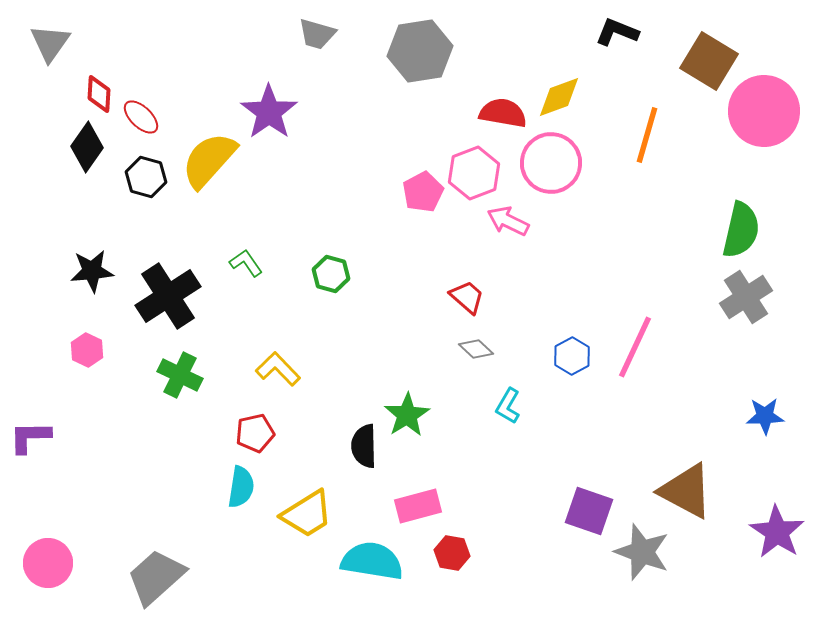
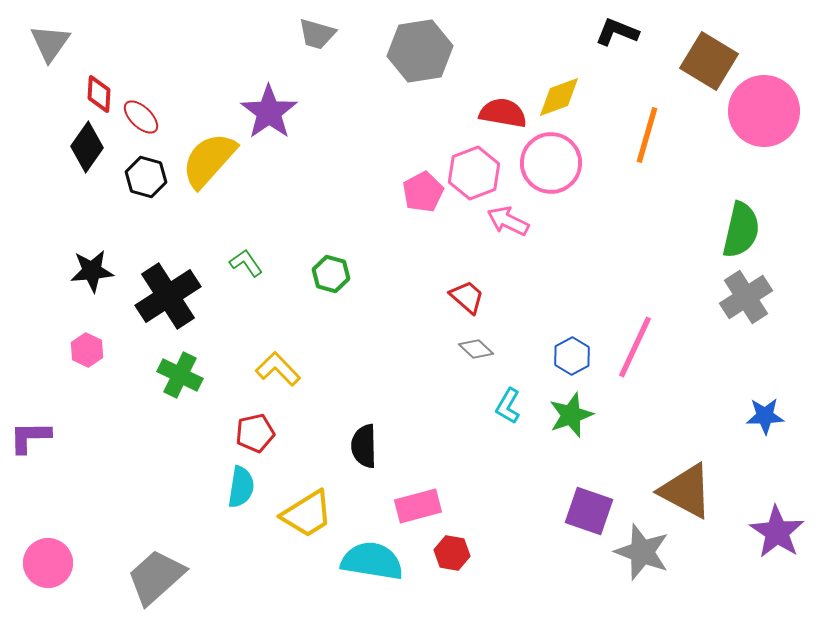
green star at (407, 415): moved 164 px right; rotated 12 degrees clockwise
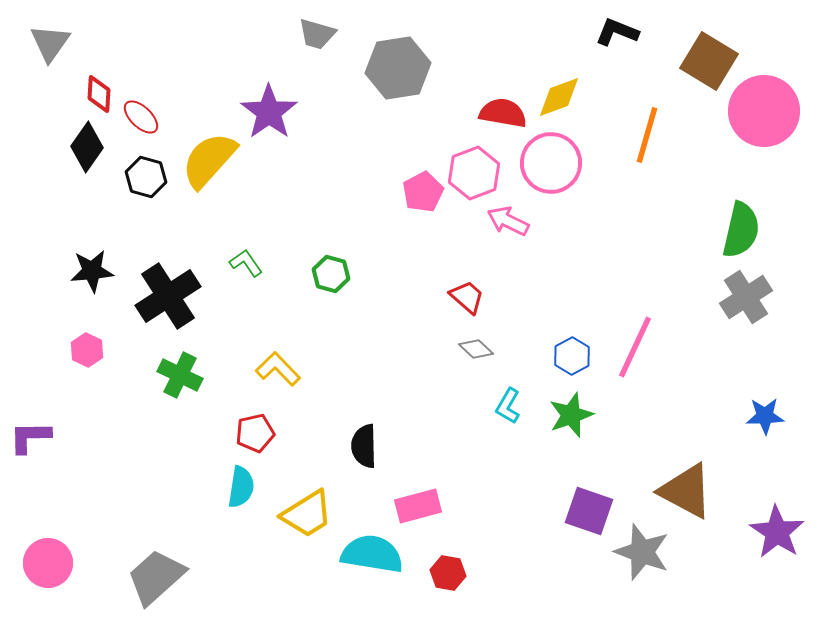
gray hexagon at (420, 51): moved 22 px left, 17 px down
red hexagon at (452, 553): moved 4 px left, 20 px down
cyan semicircle at (372, 561): moved 7 px up
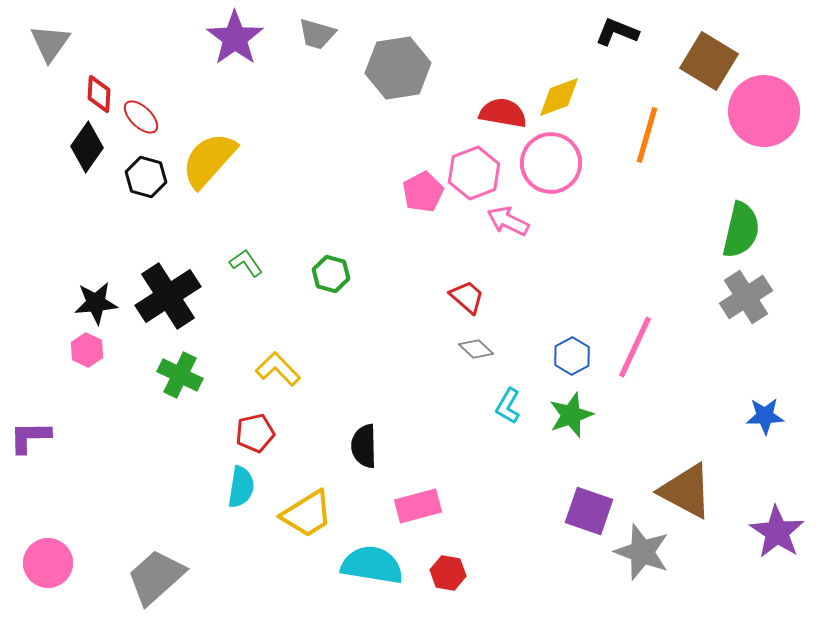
purple star at (269, 112): moved 34 px left, 74 px up
black star at (92, 271): moved 4 px right, 32 px down
cyan semicircle at (372, 554): moved 11 px down
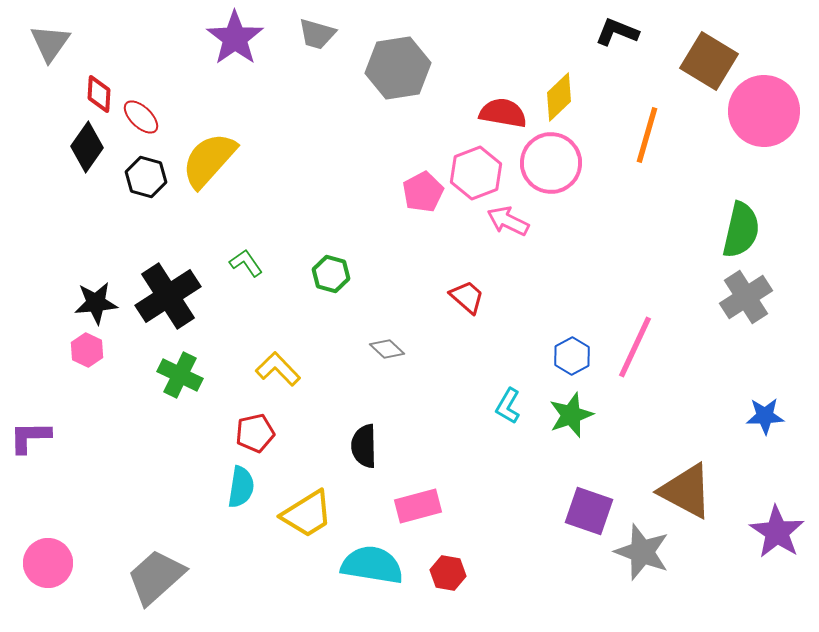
yellow diamond at (559, 97): rotated 24 degrees counterclockwise
pink hexagon at (474, 173): moved 2 px right
gray diamond at (476, 349): moved 89 px left
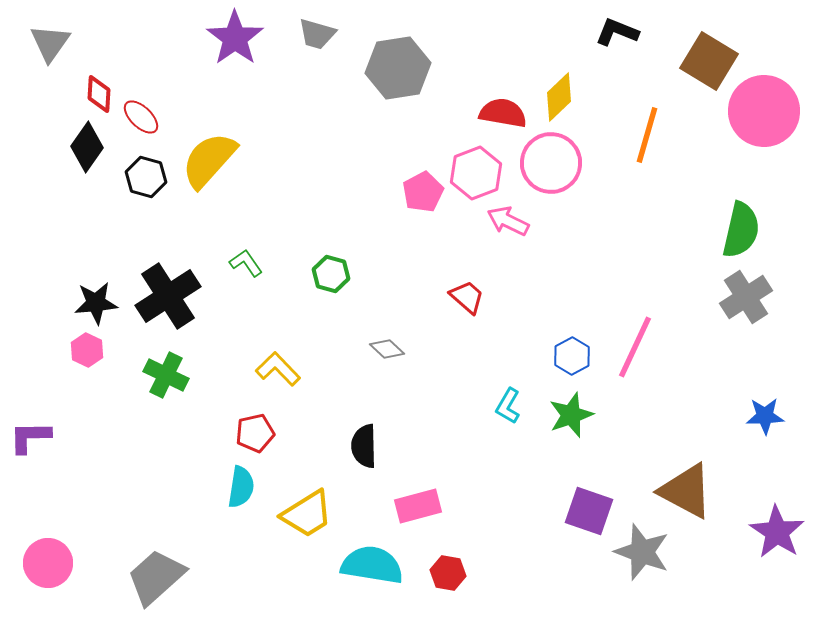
green cross at (180, 375): moved 14 px left
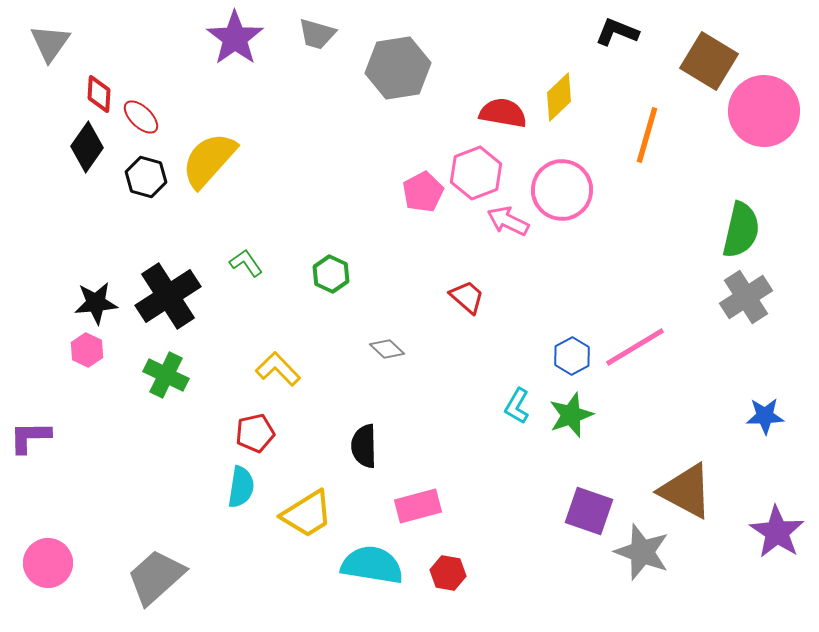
pink circle at (551, 163): moved 11 px right, 27 px down
green hexagon at (331, 274): rotated 9 degrees clockwise
pink line at (635, 347): rotated 34 degrees clockwise
cyan L-shape at (508, 406): moved 9 px right
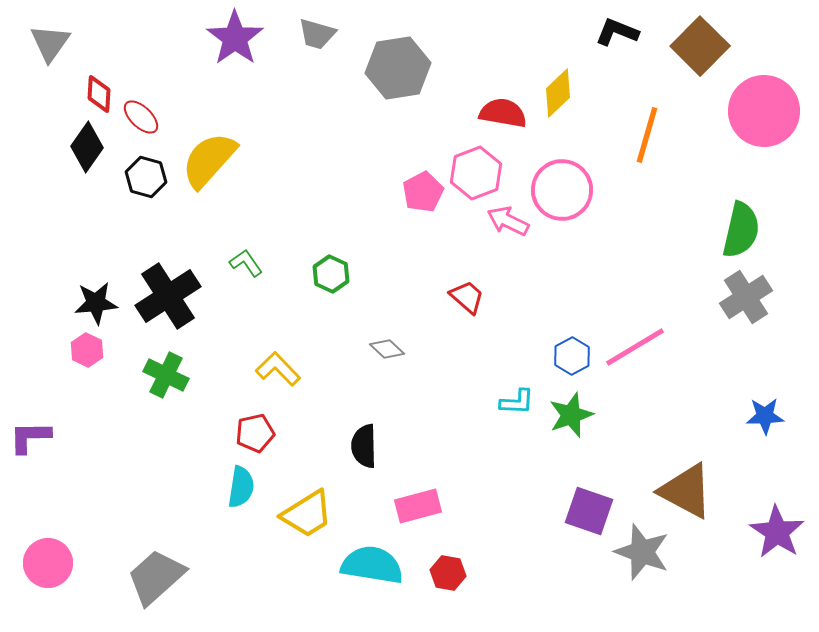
brown square at (709, 61): moved 9 px left, 15 px up; rotated 14 degrees clockwise
yellow diamond at (559, 97): moved 1 px left, 4 px up
cyan L-shape at (517, 406): moved 4 px up; rotated 117 degrees counterclockwise
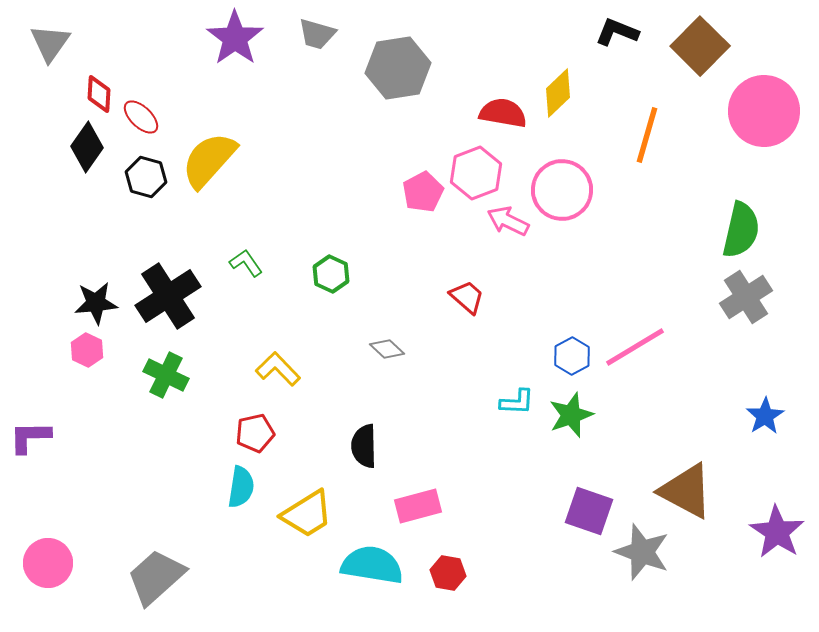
blue star at (765, 416): rotated 30 degrees counterclockwise
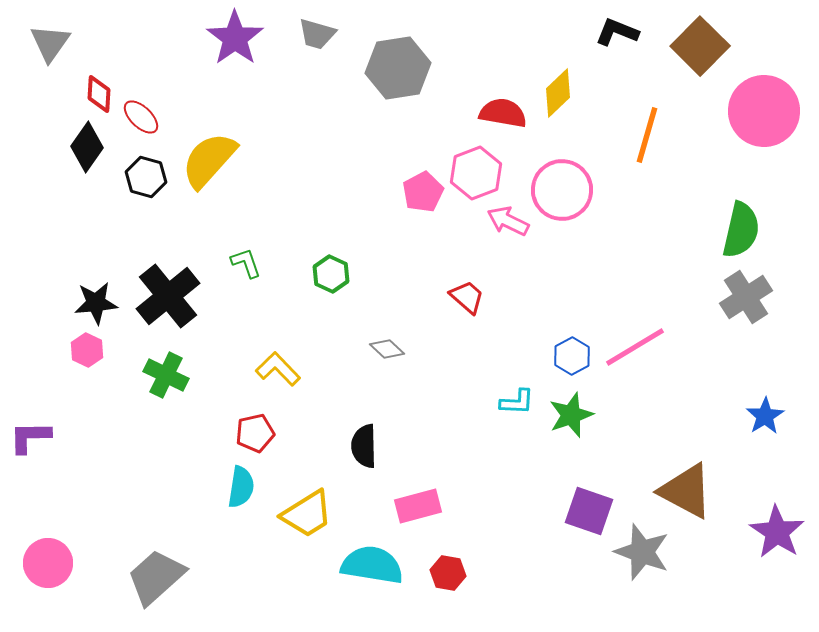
green L-shape at (246, 263): rotated 16 degrees clockwise
black cross at (168, 296): rotated 6 degrees counterclockwise
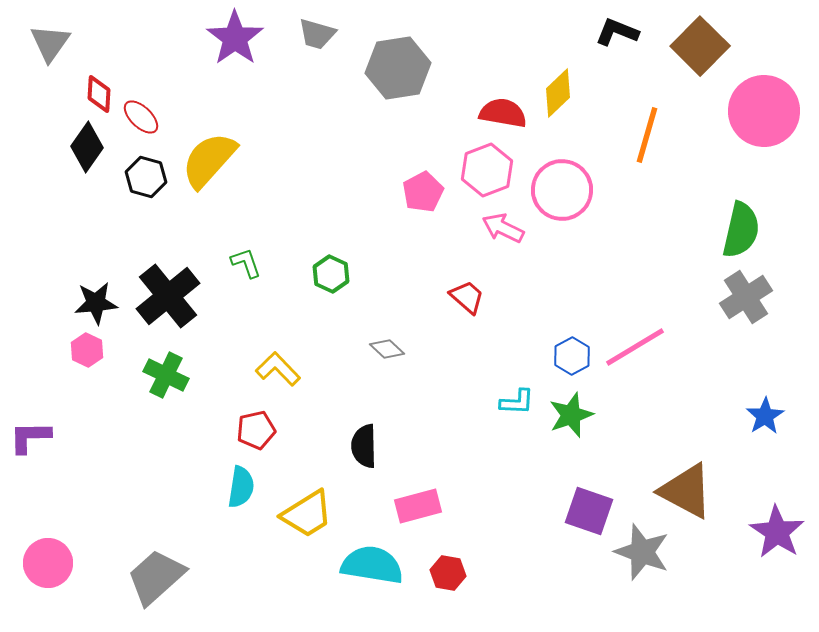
pink hexagon at (476, 173): moved 11 px right, 3 px up
pink arrow at (508, 221): moved 5 px left, 7 px down
red pentagon at (255, 433): moved 1 px right, 3 px up
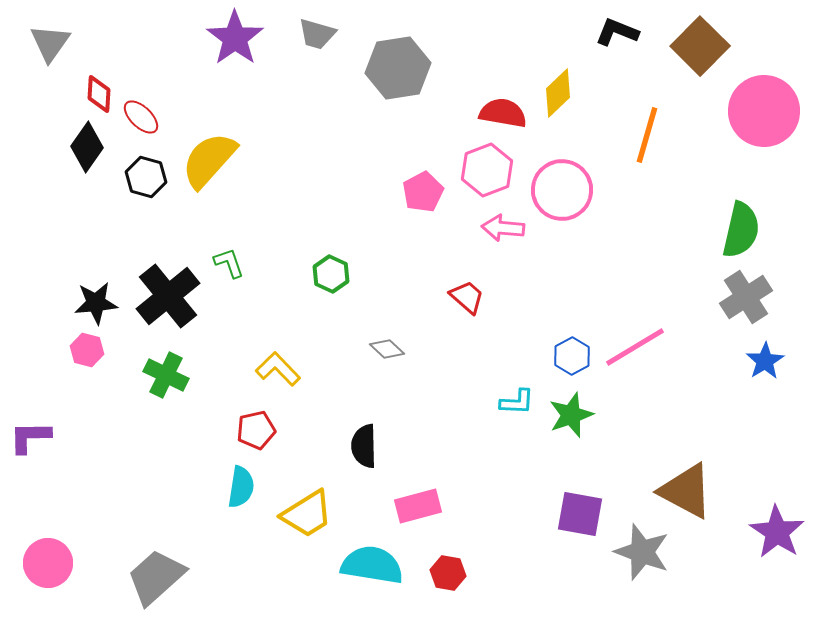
pink arrow at (503, 228): rotated 21 degrees counterclockwise
green L-shape at (246, 263): moved 17 px left
pink hexagon at (87, 350): rotated 12 degrees counterclockwise
blue star at (765, 416): moved 55 px up
purple square at (589, 511): moved 9 px left, 3 px down; rotated 9 degrees counterclockwise
